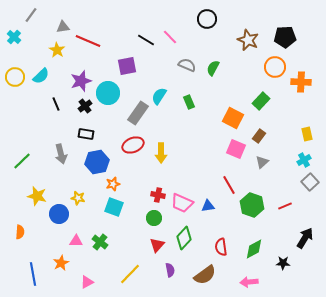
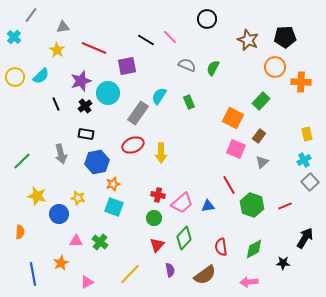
red line at (88, 41): moved 6 px right, 7 px down
pink trapezoid at (182, 203): rotated 65 degrees counterclockwise
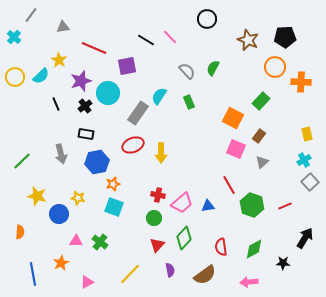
yellow star at (57, 50): moved 2 px right, 10 px down
gray semicircle at (187, 65): moved 6 px down; rotated 24 degrees clockwise
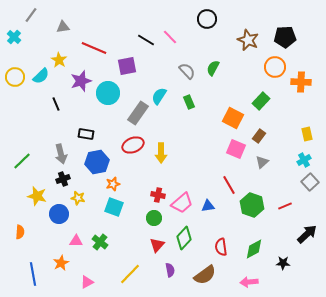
black cross at (85, 106): moved 22 px left, 73 px down; rotated 16 degrees clockwise
black arrow at (305, 238): moved 2 px right, 4 px up; rotated 15 degrees clockwise
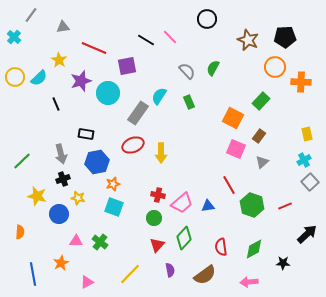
cyan semicircle at (41, 76): moved 2 px left, 2 px down
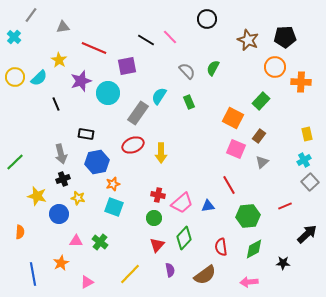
green line at (22, 161): moved 7 px left, 1 px down
green hexagon at (252, 205): moved 4 px left, 11 px down; rotated 25 degrees counterclockwise
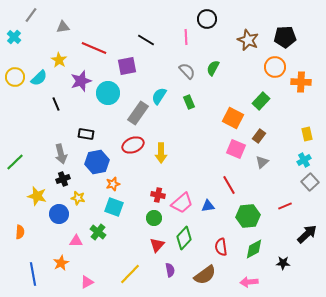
pink line at (170, 37): moved 16 px right; rotated 42 degrees clockwise
green cross at (100, 242): moved 2 px left, 10 px up
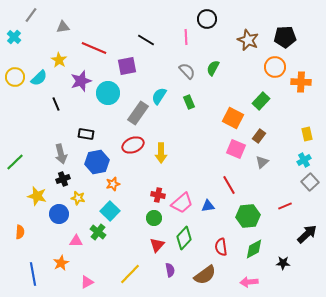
cyan square at (114, 207): moved 4 px left, 4 px down; rotated 24 degrees clockwise
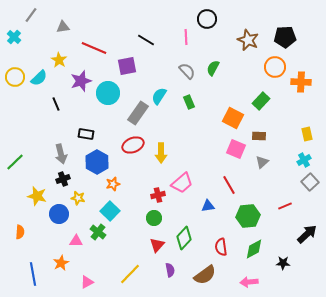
brown rectangle at (259, 136): rotated 56 degrees clockwise
blue hexagon at (97, 162): rotated 20 degrees counterclockwise
red cross at (158, 195): rotated 24 degrees counterclockwise
pink trapezoid at (182, 203): moved 20 px up
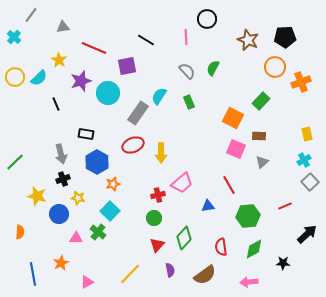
orange cross at (301, 82): rotated 24 degrees counterclockwise
pink triangle at (76, 241): moved 3 px up
